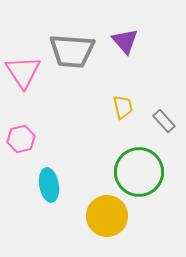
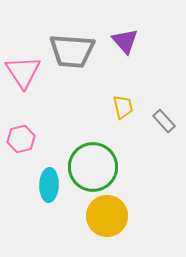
green circle: moved 46 px left, 5 px up
cyan ellipse: rotated 12 degrees clockwise
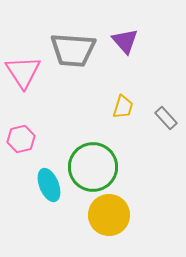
gray trapezoid: moved 1 px right, 1 px up
yellow trapezoid: rotated 30 degrees clockwise
gray rectangle: moved 2 px right, 3 px up
cyan ellipse: rotated 24 degrees counterclockwise
yellow circle: moved 2 px right, 1 px up
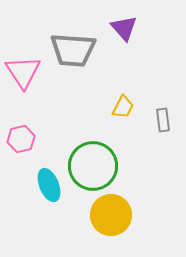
purple triangle: moved 1 px left, 13 px up
yellow trapezoid: rotated 10 degrees clockwise
gray rectangle: moved 3 px left, 2 px down; rotated 35 degrees clockwise
green circle: moved 1 px up
yellow circle: moved 2 px right
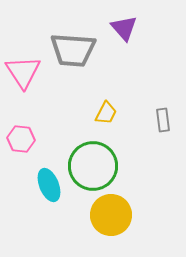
yellow trapezoid: moved 17 px left, 6 px down
pink hexagon: rotated 20 degrees clockwise
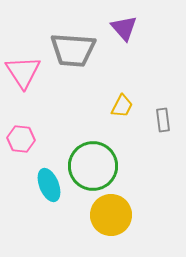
yellow trapezoid: moved 16 px right, 7 px up
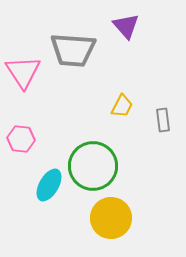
purple triangle: moved 2 px right, 2 px up
cyan ellipse: rotated 52 degrees clockwise
yellow circle: moved 3 px down
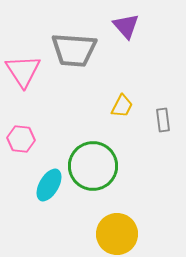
gray trapezoid: moved 1 px right
pink triangle: moved 1 px up
yellow circle: moved 6 px right, 16 px down
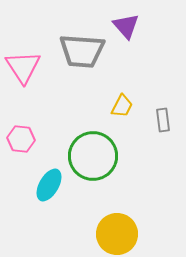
gray trapezoid: moved 8 px right, 1 px down
pink triangle: moved 4 px up
green circle: moved 10 px up
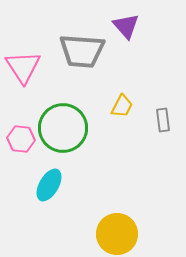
green circle: moved 30 px left, 28 px up
